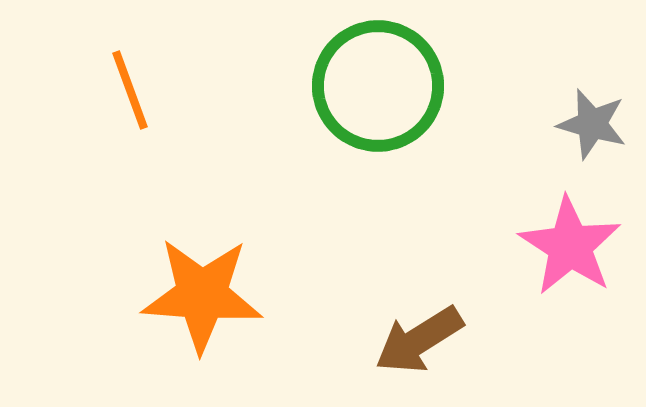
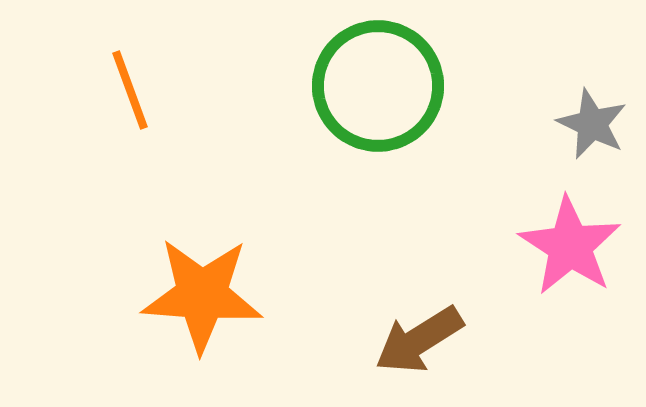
gray star: rotated 10 degrees clockwise
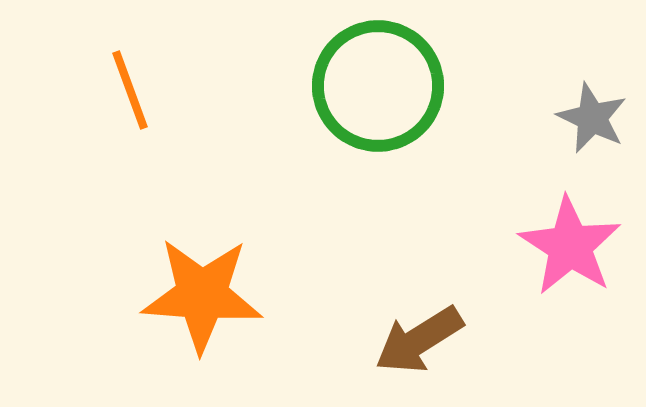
gray star: moved 6 px up
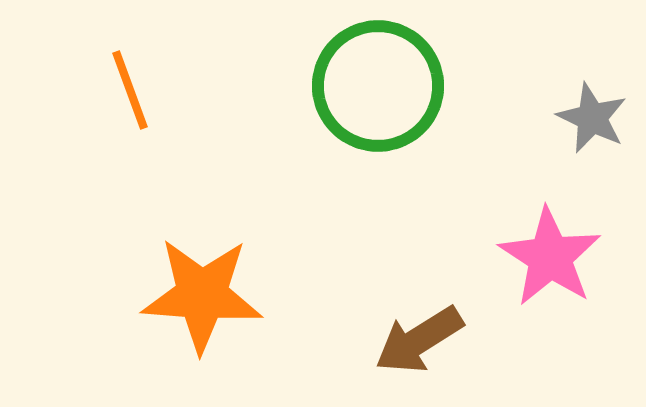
pink star: moved 20 px left, 11 px down
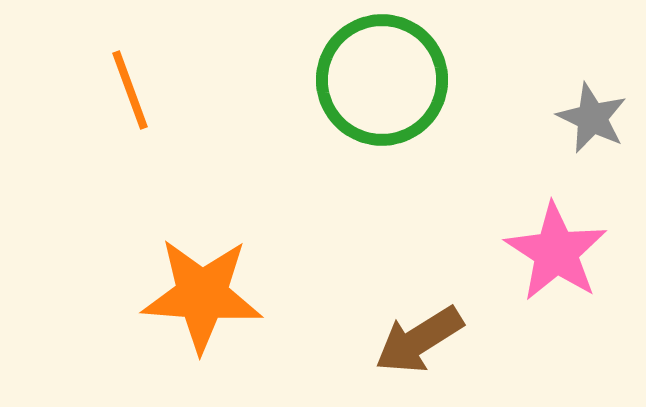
green circle: moved 4 px right, 6 px up
pink star: moved 6 px right, 5 px up
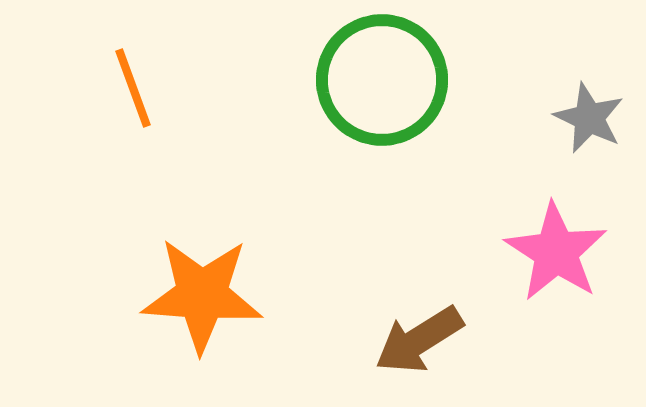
orange line: moved 3 px right, 2 px up
gray star: moved 3 px left
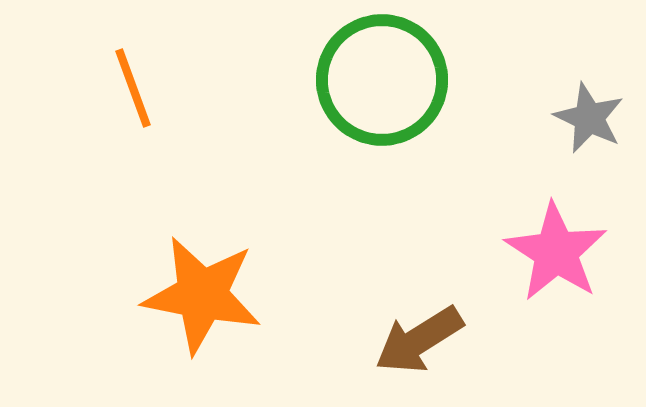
orange star: rotated 7 degrees clockwise
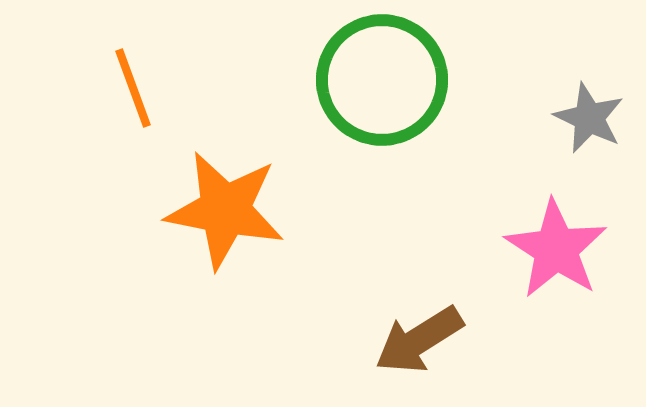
pink star: moved 3 px up
orange star: moved 23 px right, 85 px up
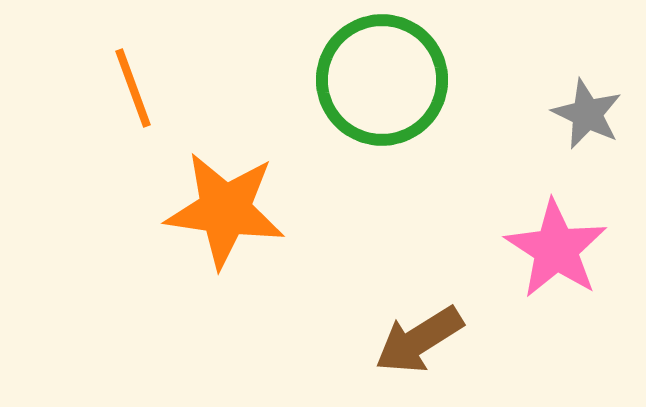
gray star: moved 2 px left, 4 px up
orange star: rotated 3 degrees counterclockwise
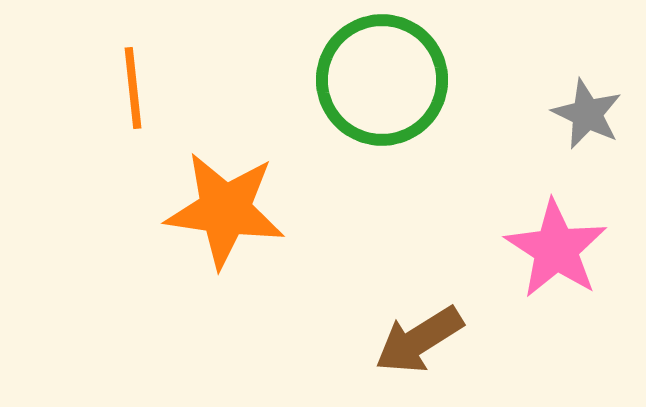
orange line: rotated 14 degrees clockwise
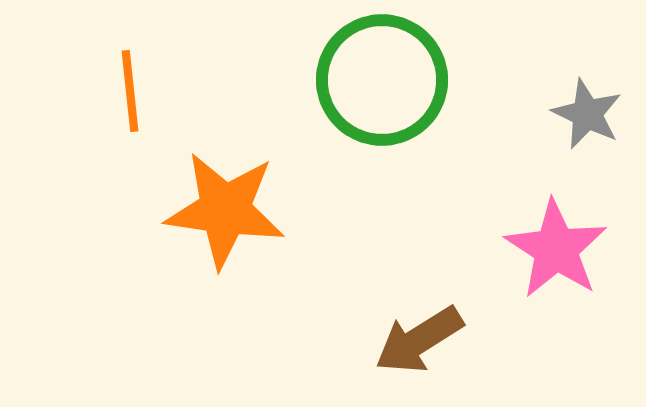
orange line: moved 3 px left, 3 px down
